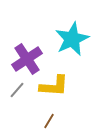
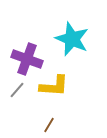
cyan star: rotated 24 degrees counterclockwise
purple cross: rotated 36 degrees counterclockwise
brown line: moved 4 px down
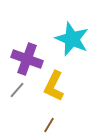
yellow L-shape: rotated 112 degrees clockwise
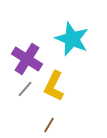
purple cross: rotated 12 degrees clockwise
gray line: moved 8 px right, 1 px up
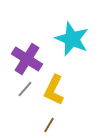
yellow L-shape: moved 4 px down
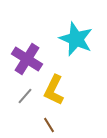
cyan star: moved 4 px right
gray line: moved 7 px down
brown line: rotated 63 degrees counterclockwise
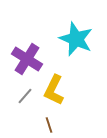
brown line: rotated 14 degrees clockwise
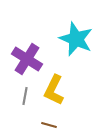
gray line: rotated 30 degrees counterclockwise
brown line: rotated 56 degrees counterclockwise
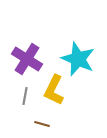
cyan star: moved 2 px right, 20 px down
brown line: moved 7 px left, 1 px up
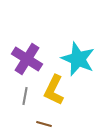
brown line: moved 2 px right
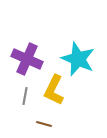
purple cross: rotated 8 degrees counterclockwise
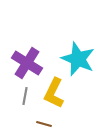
purple cross: moved 4 px down; rotated 8 degrees clockwise
yellow L-shape: moved 3 px down
